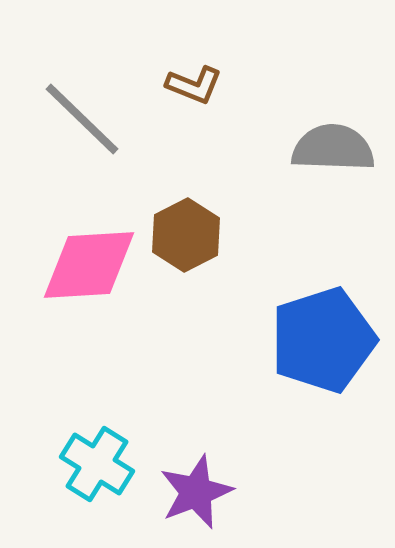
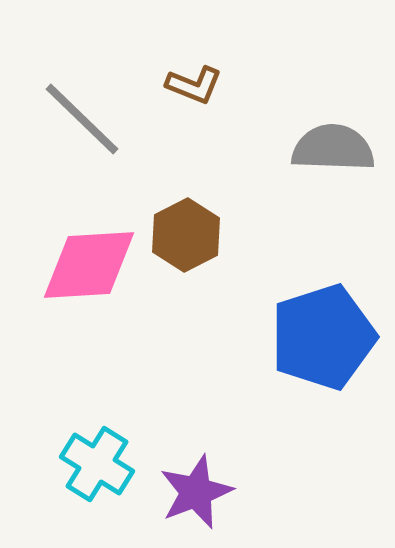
blue pentagon: moved 3 px up
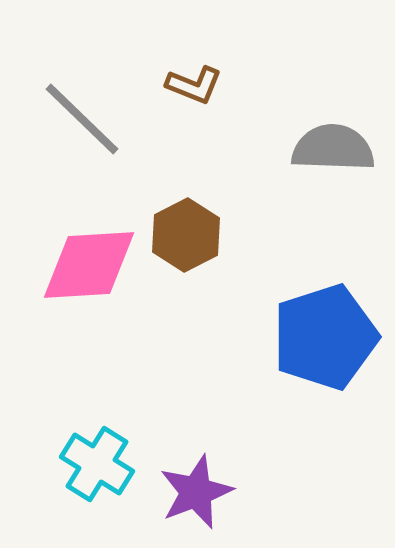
blue pentagon: moved 2 px right
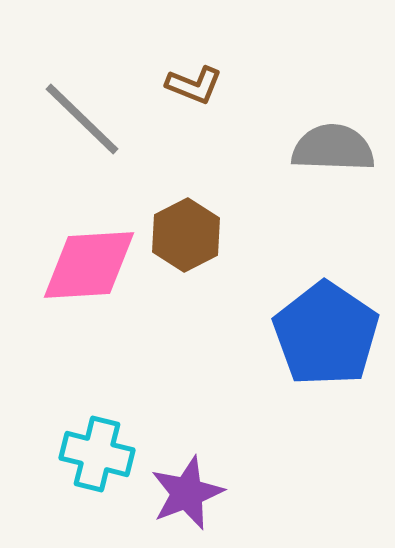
blue pentagon: moved 1 px right, 3 px up; rotated 20 degrees counterclockwise
cyan cross: moved 10 px up; rotated 18 degrees counterclockwise
purple star: moved 9 px left, 1 px down
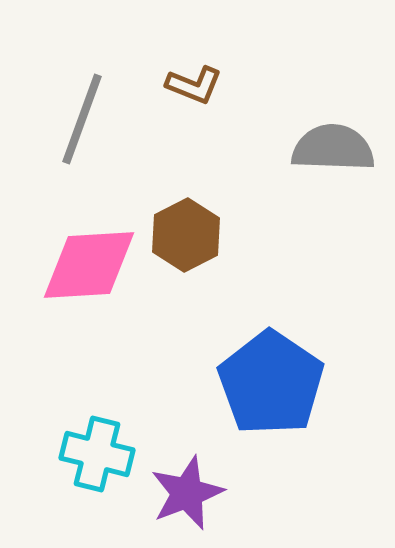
gray line: rotated 66 degrees clockwise
blue pentagon: moved 55 px left, 49 px down
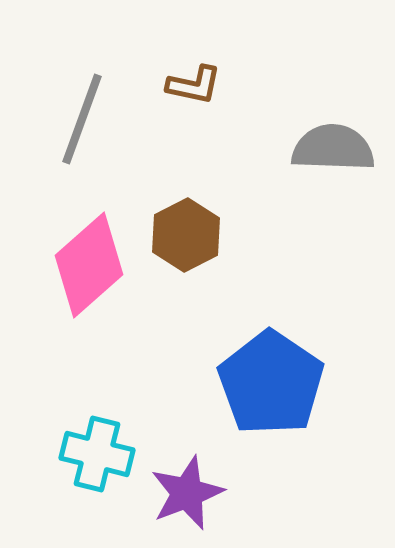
brown L-shape: rotated 10 degrees counterclockwise
pink diamond: rotated 38 degrees counterclockwise
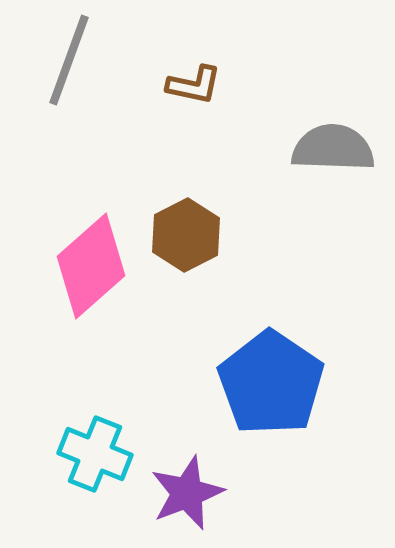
gray line: moved 13 px left, 59 px up
pink diamond: moved 2 px right, 1 px down
cyan cross: moved 2 px left; rotated 8 degrees clockwise
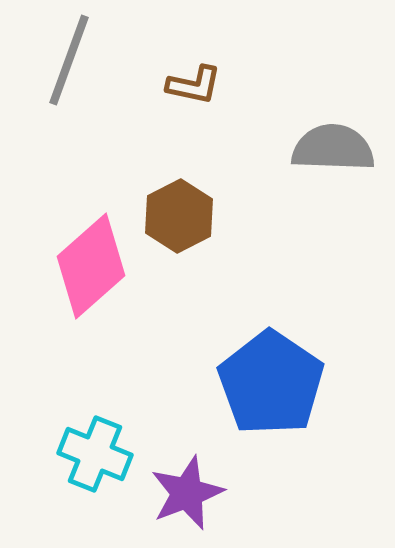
brown hexagon: moved 7 px left, 19 px up
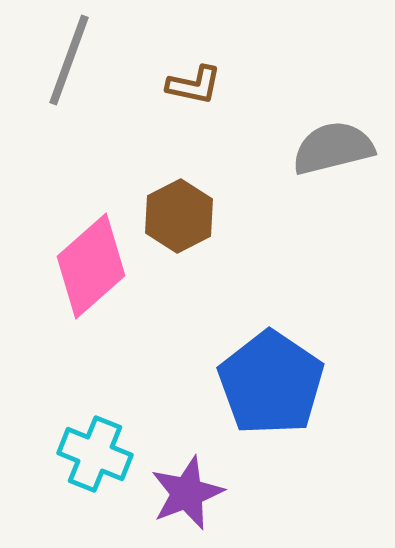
gray semicircle: rotated 16 degrees counterclockwise
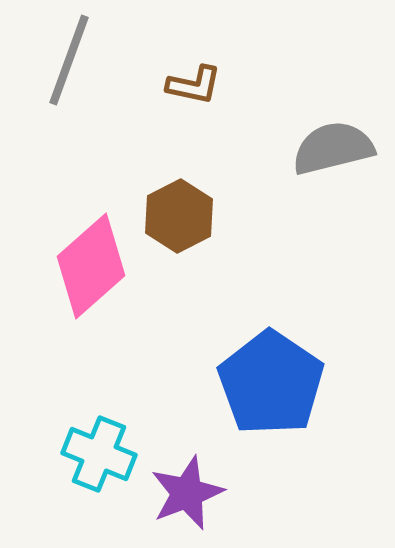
cyan cross: moved 4 px right
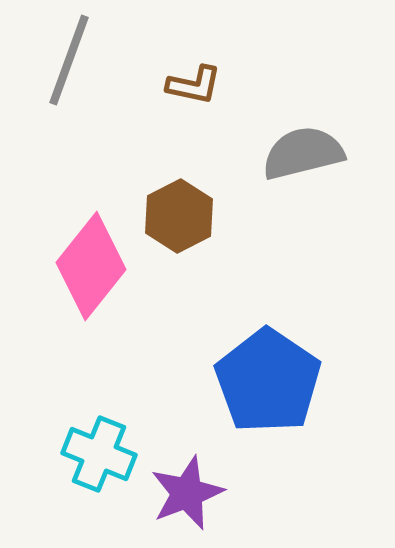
gray semicircle: moved 30 px left, 5 px down
pink diamond: rotated 10 degrees counterclockwise
blue pentagon: moved 3 px left, 2 px up
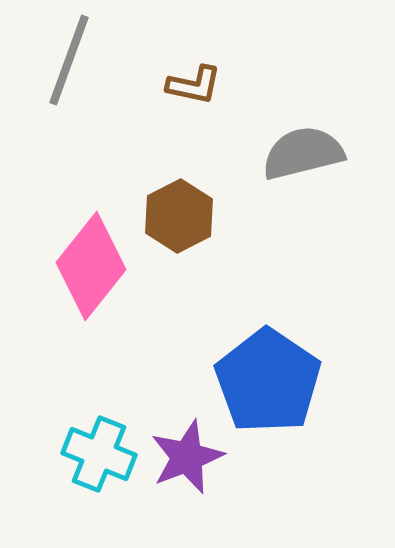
purple star: moved 36 px up
